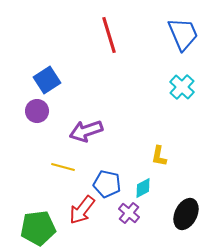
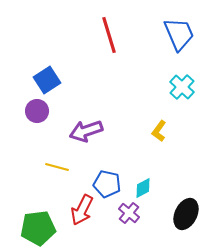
blue trapezoid: moved 4 px left
yellow L-shape: moved 25 px up; rotated 25 degrees clockwise
yellow line: moved 6 px left
red arrow: rotated 12 degrees counterclockwise
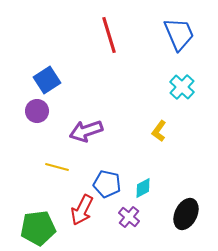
purple cross: moved 4 px down
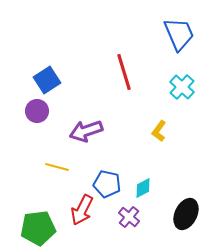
red line: moved 15 px right, 37 px down
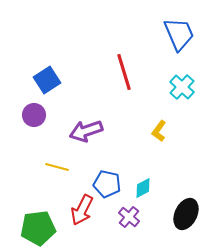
purple circle: moved 3 px left, 4 px down
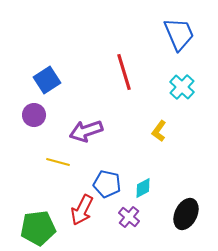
yellow line: moved 1 px right, 5 px up
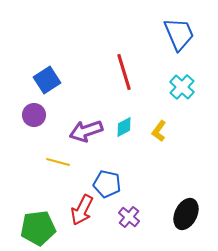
cyan diamond: moved 19 px left, 61 px up
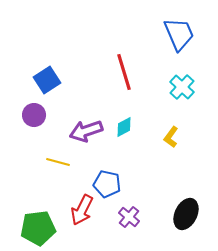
yellow L-shape: moved 12 px right, 6 px down
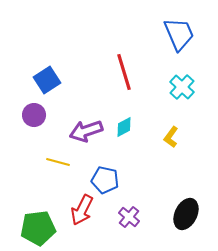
blue pentagon: moved 2 px left, 4 px up
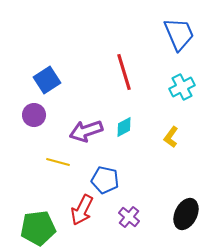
cyan cross: rotated 20 degrees clockwise
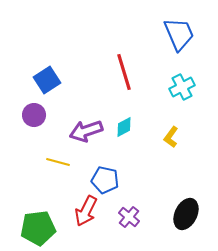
red arrow: moved 4 px right, 1 px down
